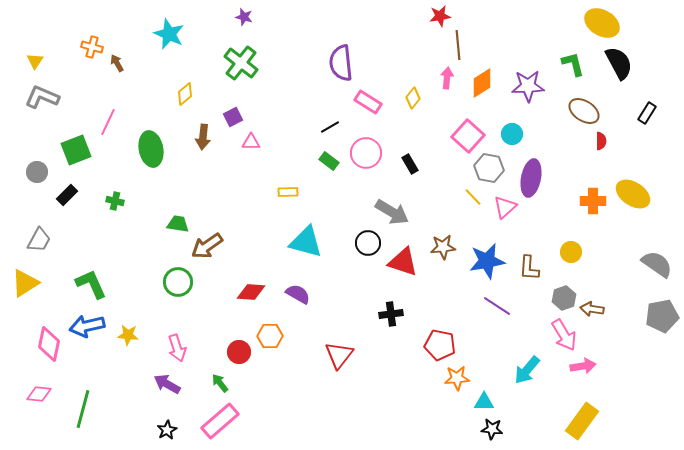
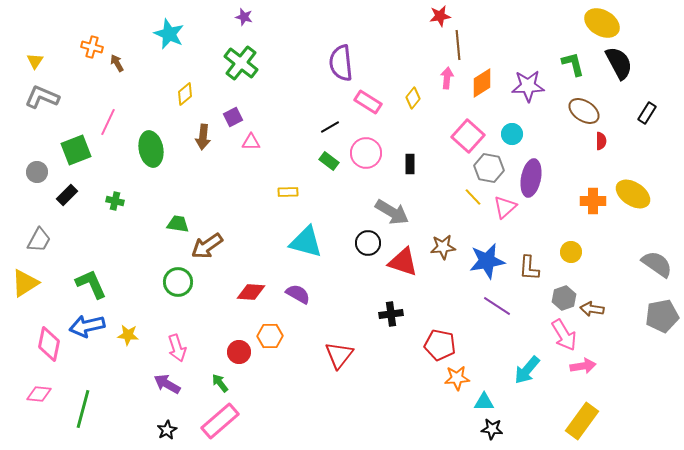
black rectangle at (410, 164): rotated 30 degrees clockwise
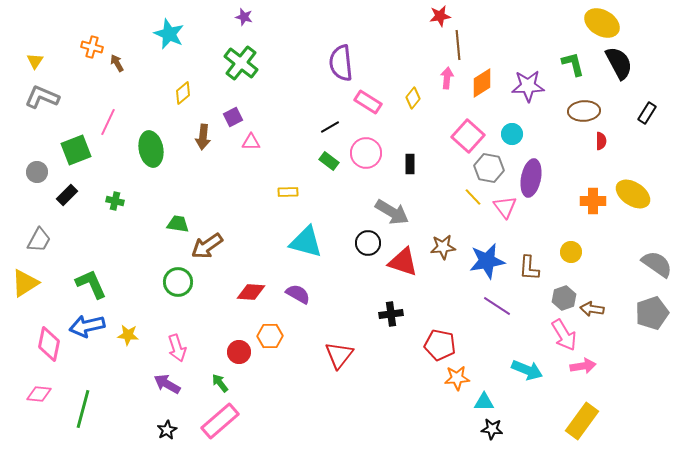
yellow diamond at (185, 94): moved 2 px left, 1 px up
brown ellipse at (584, 111): rotated 36 degrees counterclockwise
pink triangle at (505, 207): rotated 25 degrees counterclockwise
gray pentagon at (662, 316): moved 10 px left, 3 px up; rotated 8 degrees counterclockwise
cyan arrow at (527, 370): rotated 108 degrees counterclockwise
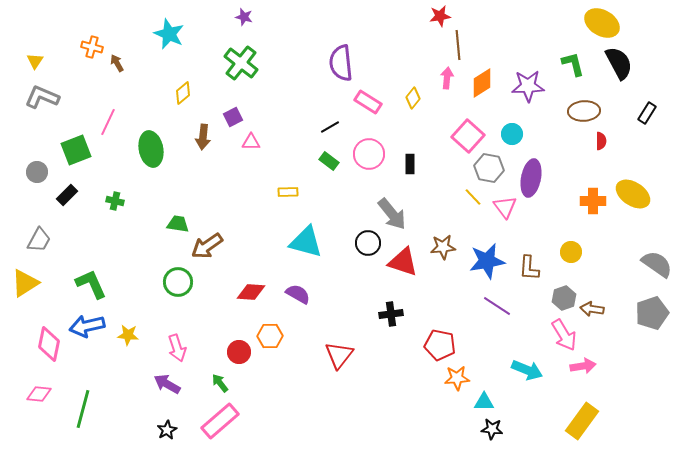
pink circle at (366, 153): moved 3 px right, 1 px down
gray arrow at (392, 212): moved 2 px down; rotated 20 degrees clockwise
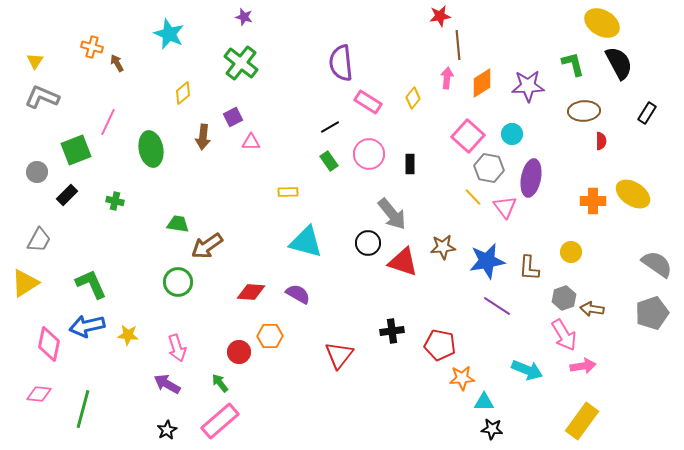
green rectangle at (329, 161): rotated 18 degrees clockwise
black cross at (391, 314): moved 1 px right, 17 px down
orange star at (457, 378): moved 5 px right
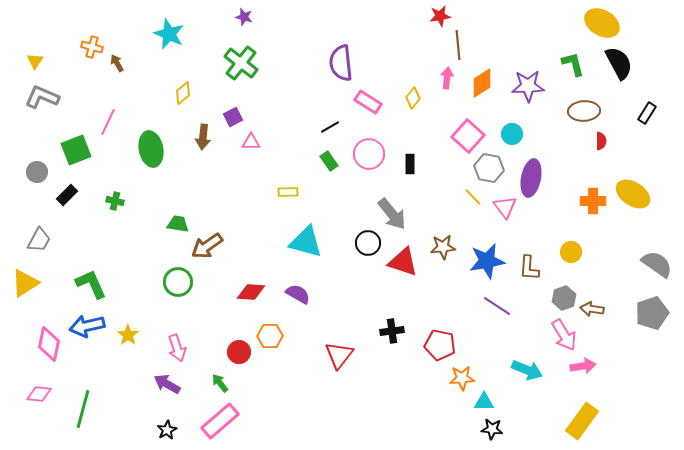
yellow star at (128, 335): rotated 30 degrees clockwise
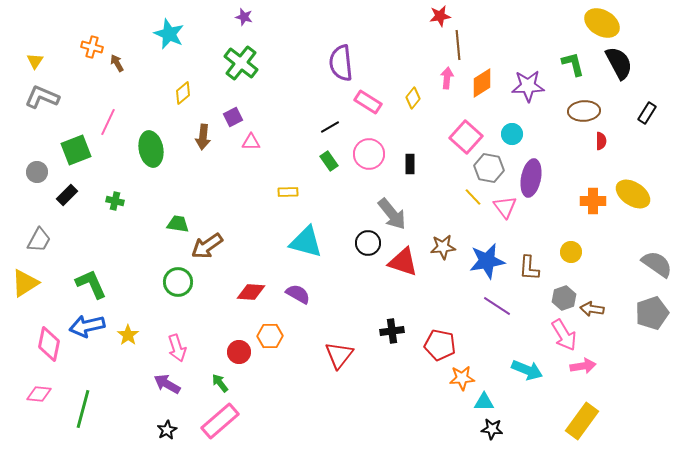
pink square at (468, 136): moved 2 px left, 1 px down
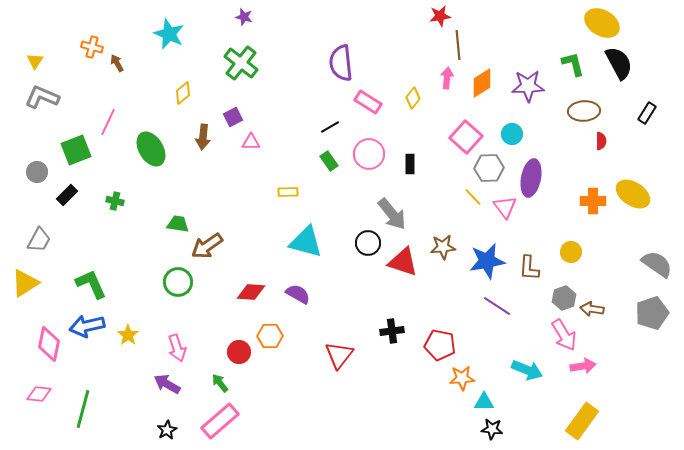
green ellipse at (151, 149): rotated 20 degrees counterclockwise
gray hexagon at (489, 168): rotated 12 degrees counterclockwise
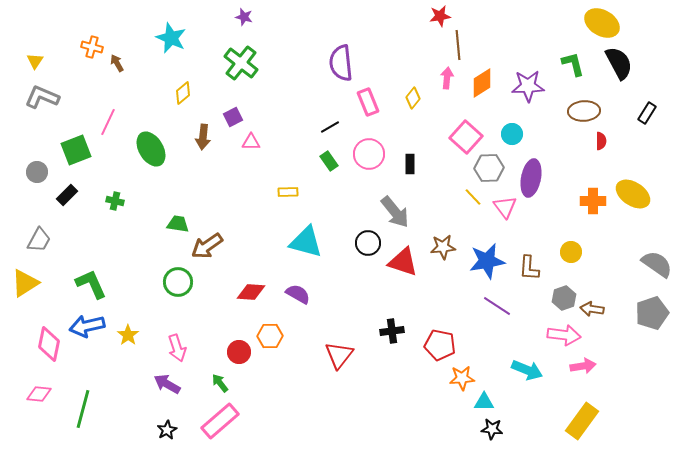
cyan star at (169, 34): moved 2 px right, 4 px down
pink rectangle at (368, 102): rotated 36 degrees clockwise
gray arrow at (392, 214): moved 3 px right, 2 px up
pink arrow at (564, 335): rotated 52 degrees counterclockwise
